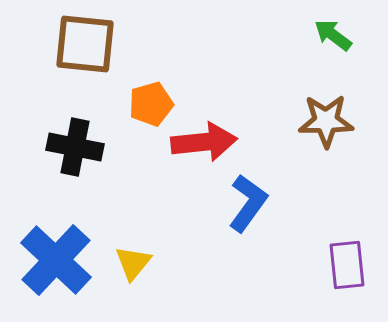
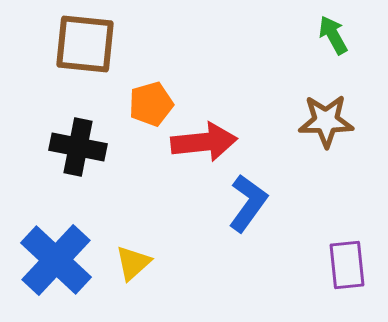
green arrow: rotated 24 degrees clockwise
black cross: moved 3 px right
yellow triangle: rotated 9 degrees clockwise
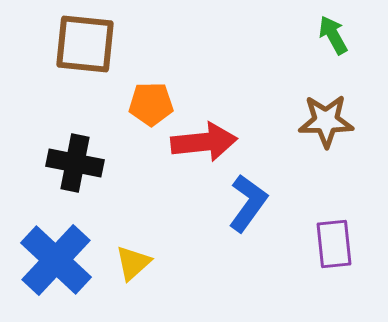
orange pentagon: rotated 15 degrees clockwise
black cross: moved 3 px left, 16 px down
purple rectangle: moved 13 px left, 21 px up
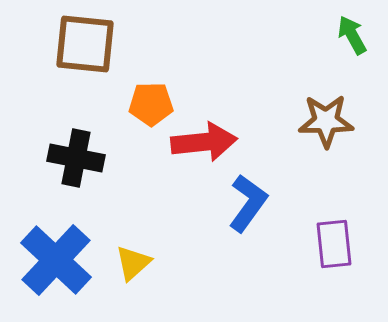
green arrow: moved 19 px right
black cross: moved 1 px right, 5 px up
